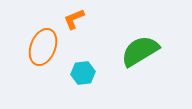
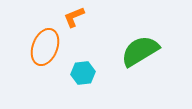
orange L-shape: moved 2 px up
orange ellipse: moved 2 px right
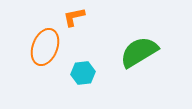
orange L-shape: rotated 10 degrees clockwise
green semicircle: moved 1 px left, 1 px down
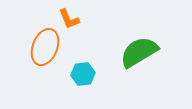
orange L-shape: moved 5 px left, 2 px down; rotated 100 degrees counterclockwise
cyan hexagon: moved 1 px down
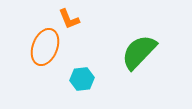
green semicircle: rotated 15 degrees counterclockwise
cyan hexagon: moved 1 px left, 5 px down
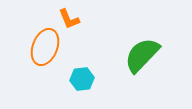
green semicircle: moved 3 px right, 3 px down
